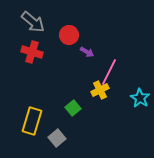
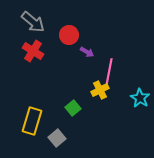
red cross: moved 1 px right, 1 px up; rotated 15 degrees clockwise
pink line: rotated 16 degrees counterclockwise
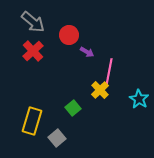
red cross: rotated 15 degrees clockwise
yellow cross: rotated 18 degrees counterclockwise
cyan star: moved 1 px left, 1 px down
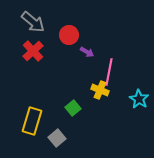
yellow cross: rotated 24 degrees counterclockwise
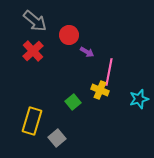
gray arrow: moved 2 px right, 1 px up
cyan star: rotated 24 degrees clockwise
green square: moved 6 px up
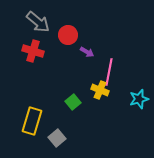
gray arrow: moved 3 px right, 1 px down
red circle: moved 1 px left
red cross: rotated 30 degrees counterclockwise
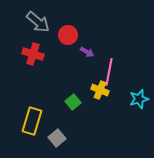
red cross: moved 3 px down
